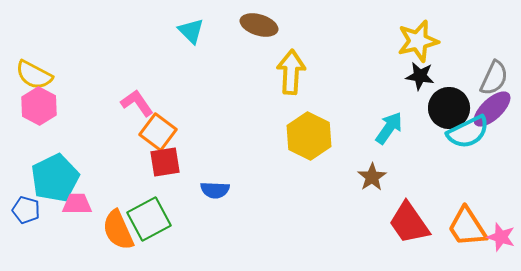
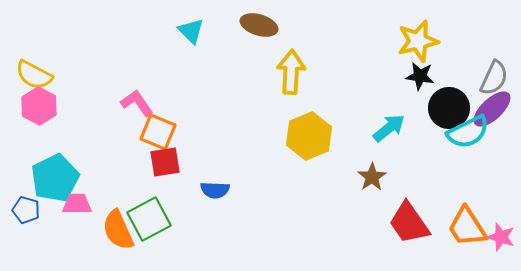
cyan arrow: rotated 16 degrees clockwise
orange square: rotated 15 degrees counterclockwise
yellow hexagon: rotated 12 degrees clockwise
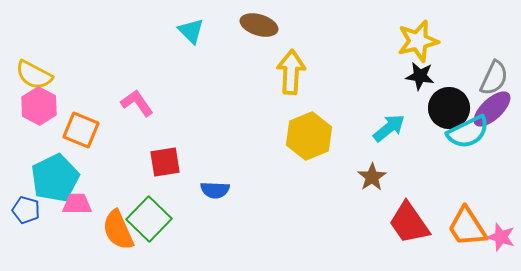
orange square: moved 77 px left, 2 px up
green square: rotated 18 degrees counterclockwise
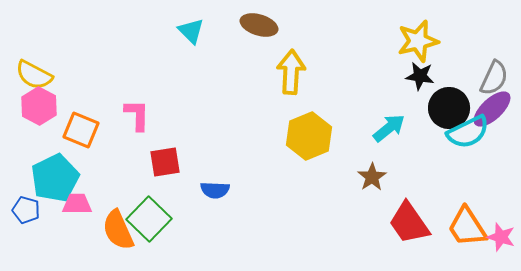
pink L-shape: moved 12 px down; rotated 36 degrees clockwise
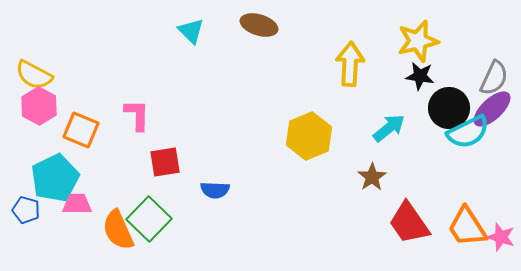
yellow arrow: moved 59 px right, 8 px up
